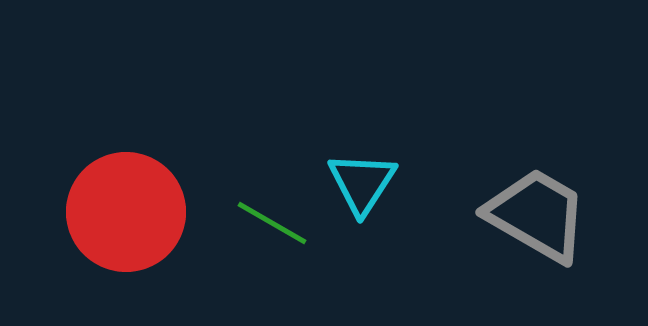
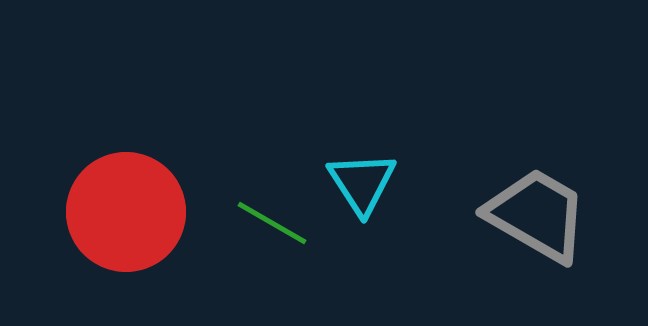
cyan triangle: rotated 6 degrees counterclockwise
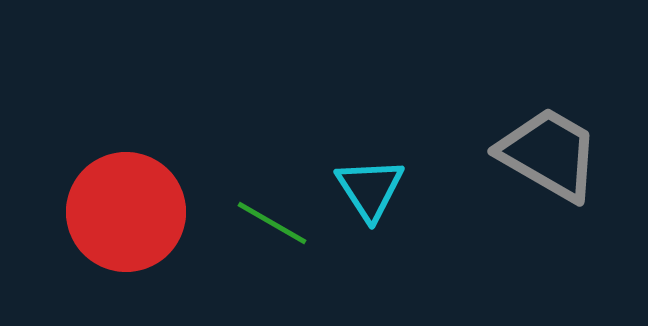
cyan triangle: moved 8 px right, 6 px down
gray trapezoid: moved 12 px right, 61 px up
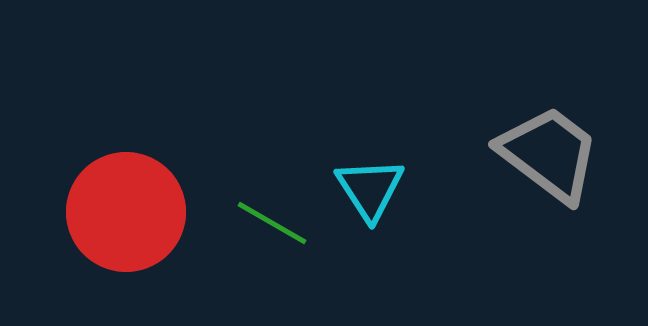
gray trapezoid: rotated 7 degrees clockwise
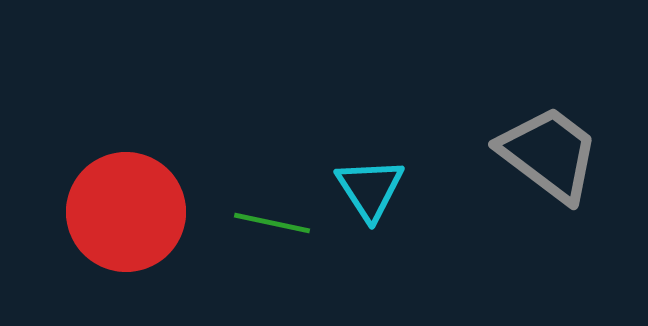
green line: rotated 18 degrees counterclockwise
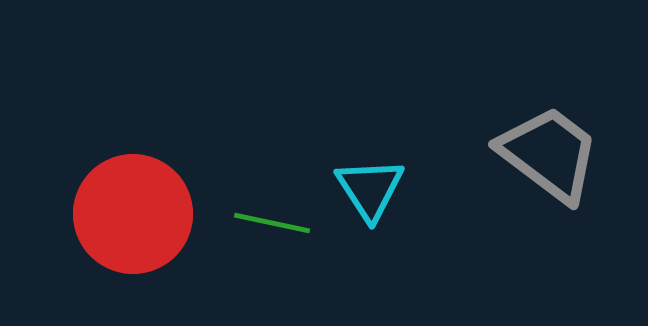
red circle: moved 7 px right, 2 px down
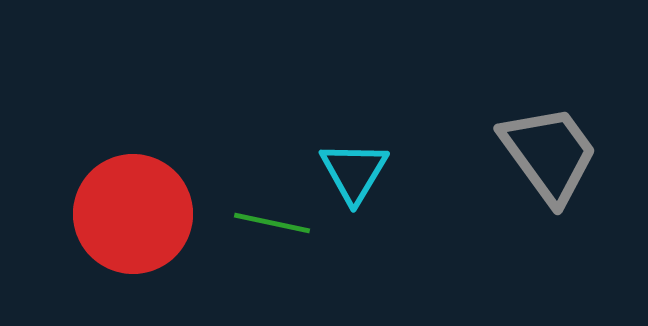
gray trapezoid: rotated 17 degrees clockwise
cyan triangle: moved 16 px left, 17 px up; rotated 4 degrees clockwise
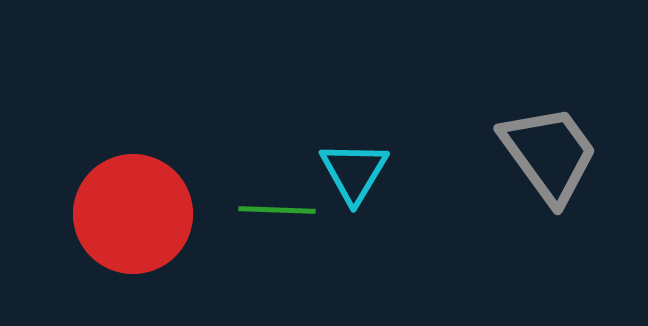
green line: moved 5 px right, 13 px up; rotated 10 degrees counterclockwise
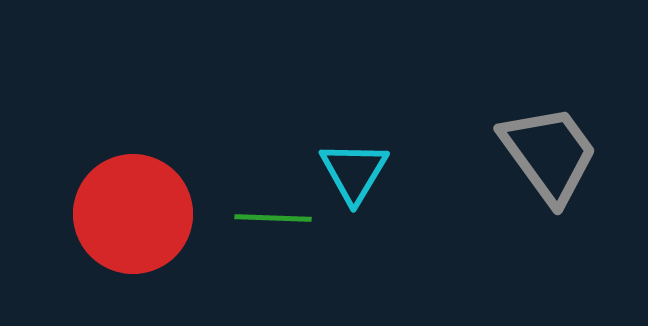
green line: moved 4 px left, 8 px down
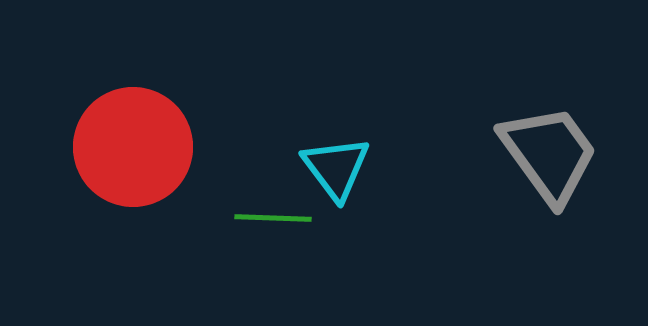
cyan triangle: moved 18 px left, 4 px up; rotated 8 degrees counterclockwise
red circle: moved 67 px up
